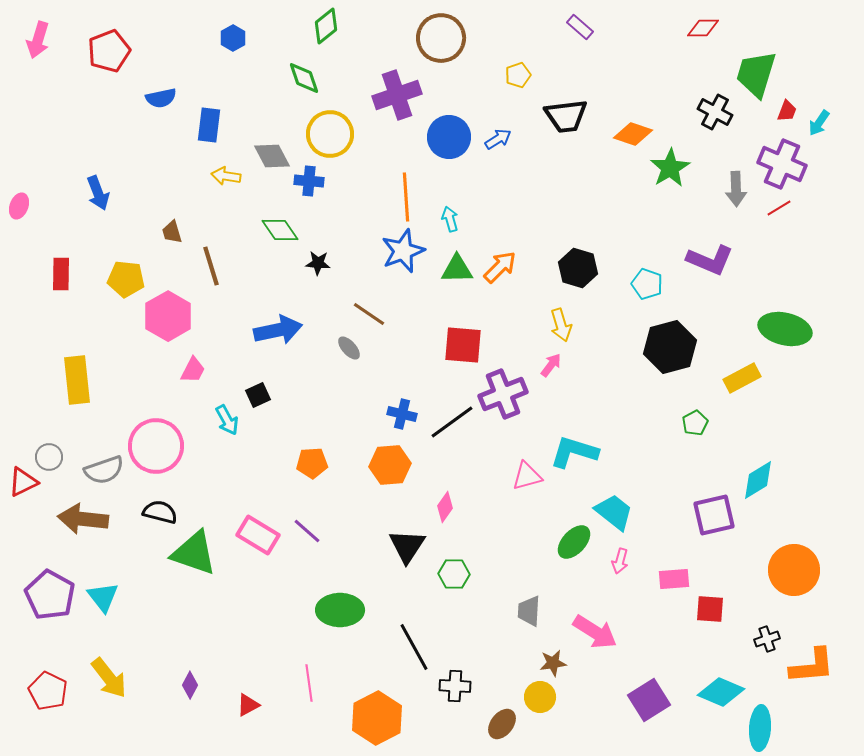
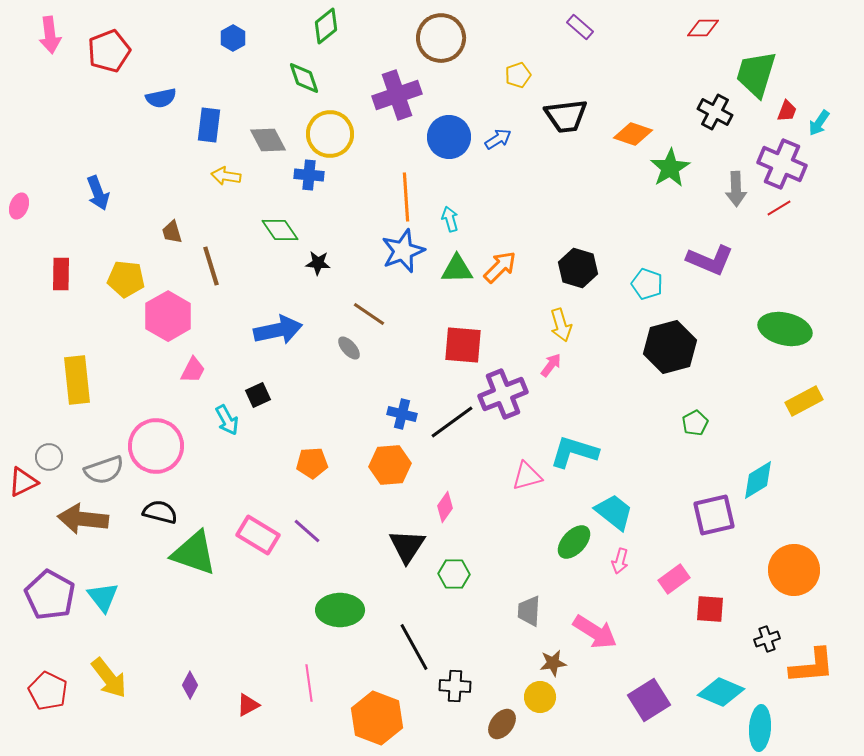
pink arrow at (38, 40): moved 12 px right, 5 px up; rotated 24 degrees counterclockwise
gray diamond at (272, 156): moved 4 px left, 16 px up
blue cross at (309, 181): moved 6 px up
yellow rectangle at (742, 378): moved 62 px right, 23 px down
pink rectangle at (674, 579): rotated 32 degrees counterclockwise
orange hexagon at (377, 718): rotated 12 degrees counterclockwise
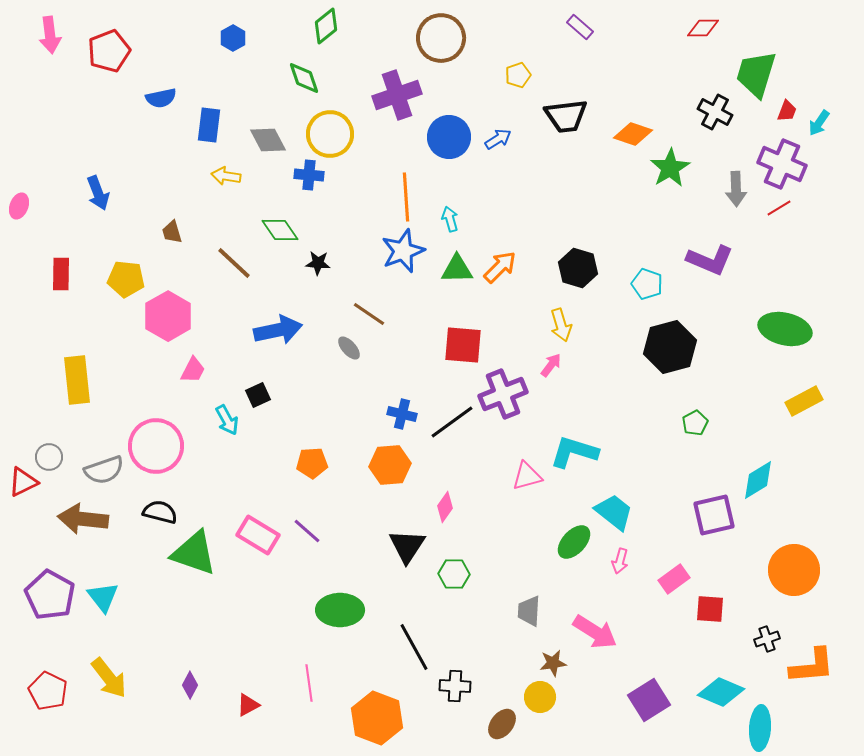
brown line at (211, 266): moved 23 px right, 3 px up; rotated 30 degrees counterclockwise
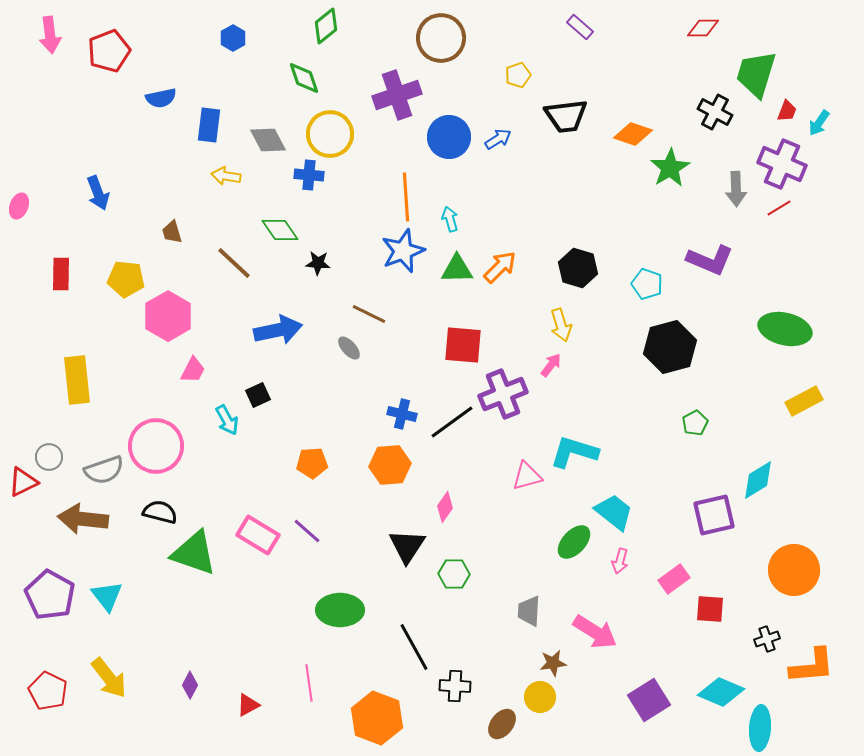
brown line at (369, 314): rotated 8 degrees counterclockwise
cyan triangle at (103, 597): moved 4 px right, 1 px up
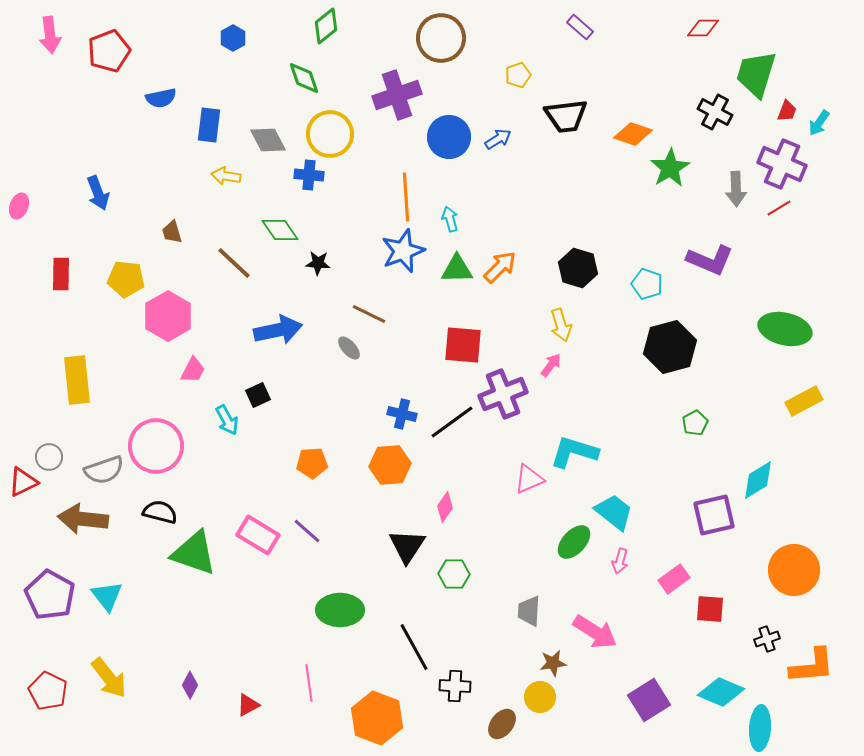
pink triangle at (527, 476): moved 2 px right, 3 px down; rotated 8 degrees counterclockwise
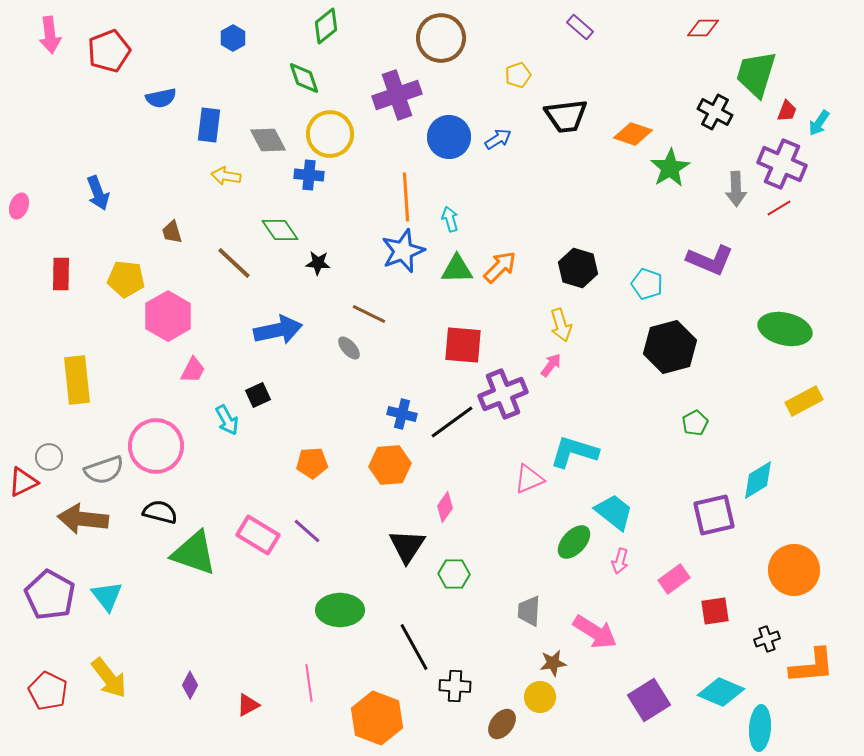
red square at (710, 609): moved 5 px right, 2 px down; rotated 12 degrees counterclockwise
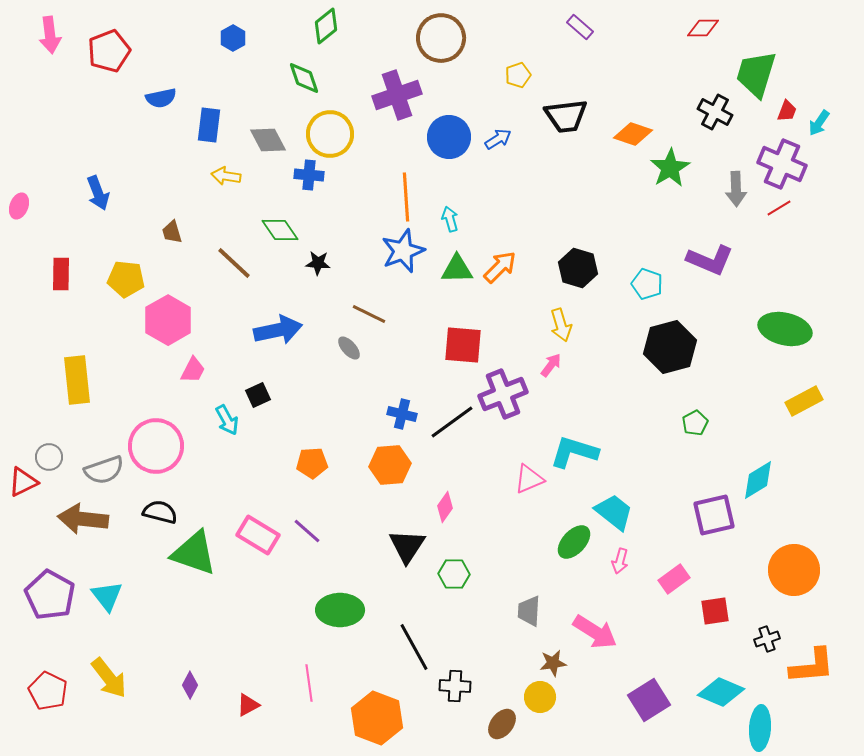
pink hexagon at (168, 316): moved 4 px down
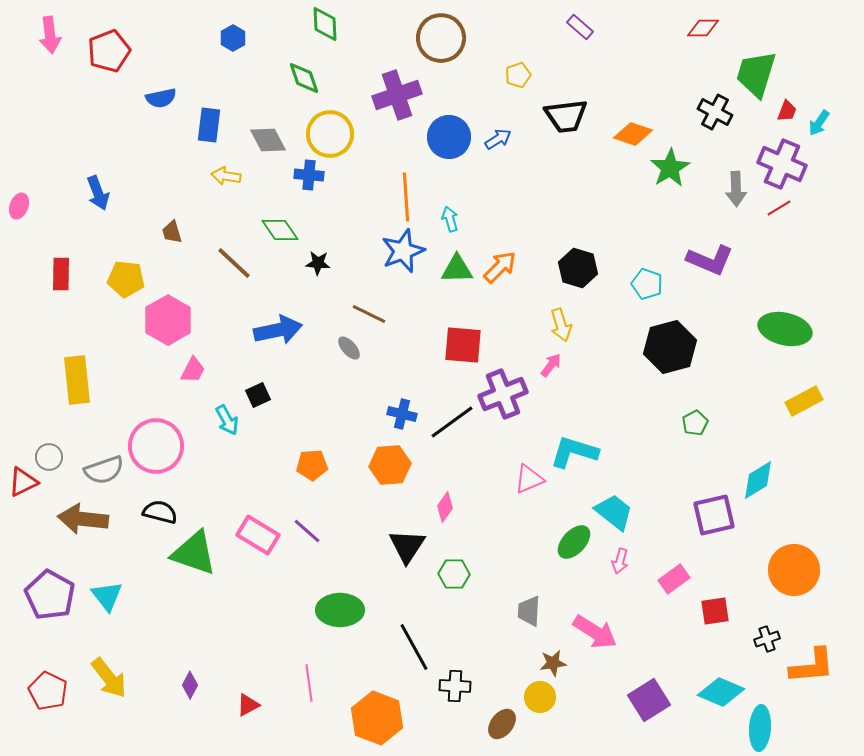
green diamond at (326, 26): moved 1 px left, 2 px up; rotated 54 degrees counterclockwise
orange pentagon at (312, 463): moved 2 px down
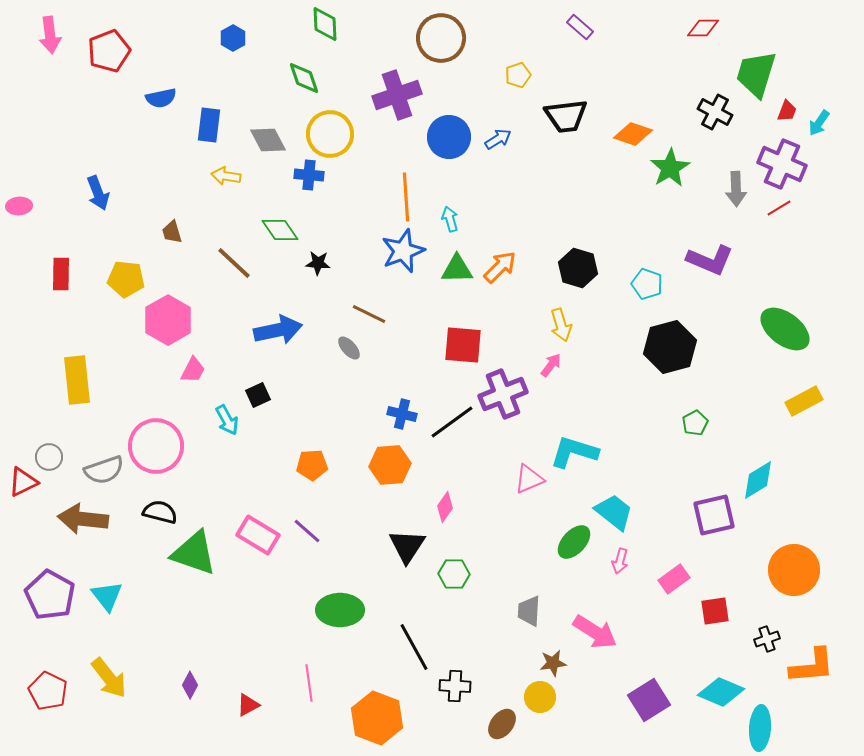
pink ellipse at (19, 206): rotated 65 degrees clockwise
green ellipse at (785, 329): rotated 24 degrees clockwise
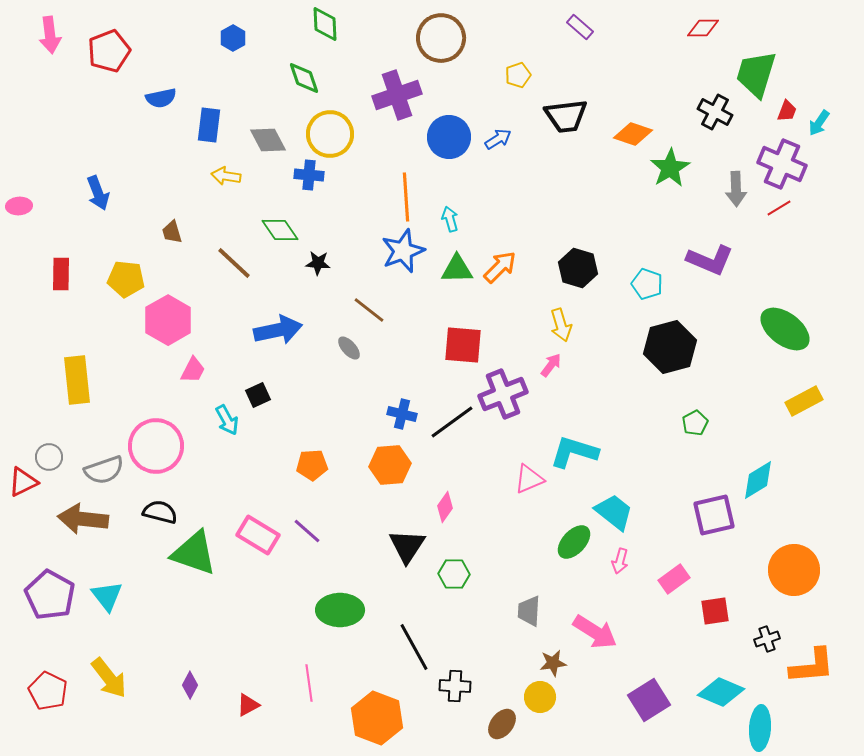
brown line at (369, 314): moved 4 px up; rotated 12 degrees clockwise
